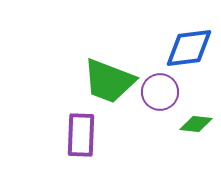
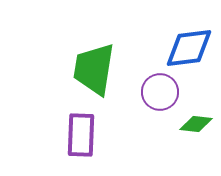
green trapezoid: moved 15 px left, 12 px up; rotated 78 degrees clockwise
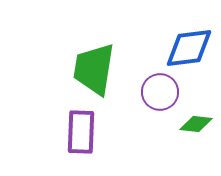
purple rectangle: moved 3 px up
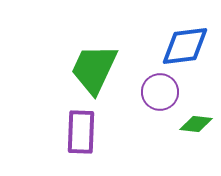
blue diamond: moved 4 px left, 2 px up
green trapezoid: rotated 16 degrees clockwise
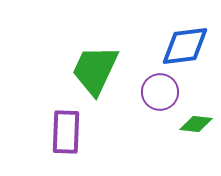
green trapezoid: moved 1 px right, 1 px down
purple rectangle: moved 15 px left
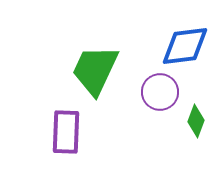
green diamond: moved 3 px up; rotated 76 degrees counterclockwise
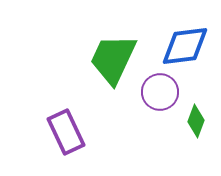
green trapezoid: moved 18 px right, 11 px up
purple rectangle: rotated 27 degrees counterclockwise
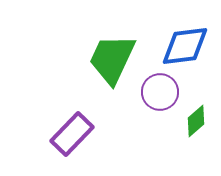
green trapezoid: moved 1 px left
green diamond: rotated 28 degrees clockwise
purple rectangle: moved 6 px right, 2 px down; rotated 69 degrees clockwise
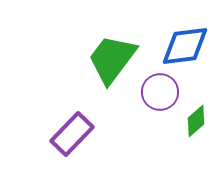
green trapezoid: rotated 12 degrees clockwise
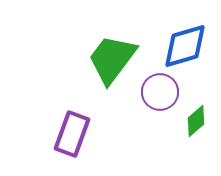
blue diamond: rotated 9 degrees counterclockwise
purple rectangle: rotated 24 degrees counterclockwise
